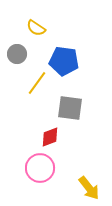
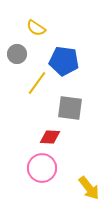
red diamond: rotated 25 degrees clockwise
pink circle: moved 2 px right
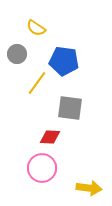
yellow arrow: rotated 45 degrees counterclockwise
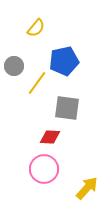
yellow semicircle: rotated 84 degrees counterclockwise
gray circle: moved 3 px left, 12 px down
blue pentagon: rotated 20 degrees counterclockwise
gray square: moved 3 px left
pink circle: moved 2 px right, 1 px down
yellow arrow: moved 2 px left; rotated 55 degrees counterclockwise
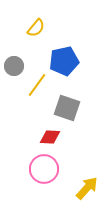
yellow line: moved 2 px down
gray square: rotated 12 degrees clockwise
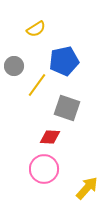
yellow semicircle: moved 1 px down; rotated 18 degrees clockwise
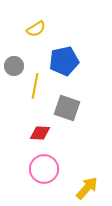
yellow line: moved 2 px left, 1 px down; rotated 25 degrees counterclockwise
red diamond: moved 10 px left, 4 px up
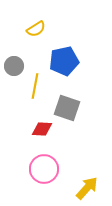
red diamond: moved 2 px right, 4 px up
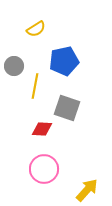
yellow arrow: moved 2 px down
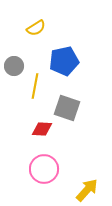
yellow semicircle: moved 1 px up
